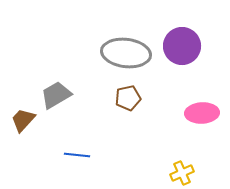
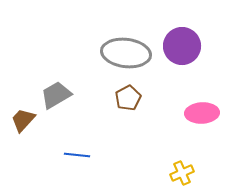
brown pentagon: rotated 15 degrees counterclockwise
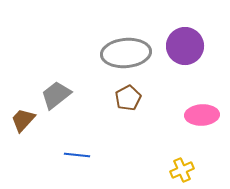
purple circle: moved 3 px right
gray ellipse: rotated 12 degrees counterclockwise
gray trapezoid: rotated 8 degrees counterclockwise
pink ellipse: moved 2 px down
yellow cross: moved 3 px up
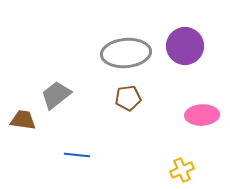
brown pentagon: rotated 20 degrees clockwise
brown trapezoid: rotated 56 degrees clockwise
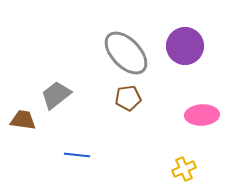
gray ellipse: rotated 51 degrees clockwise
yellow cross: moved 2 px right, 1 px up
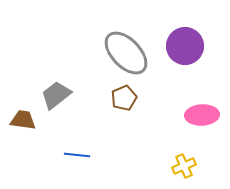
brown pentagon: moved 4 px left; rotated 15 degrees counterclockwise
yellow cross: moved 3 px up
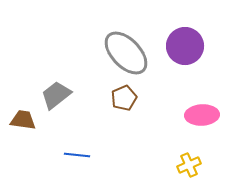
yellow cross: moved 5 px right, 1 px up
